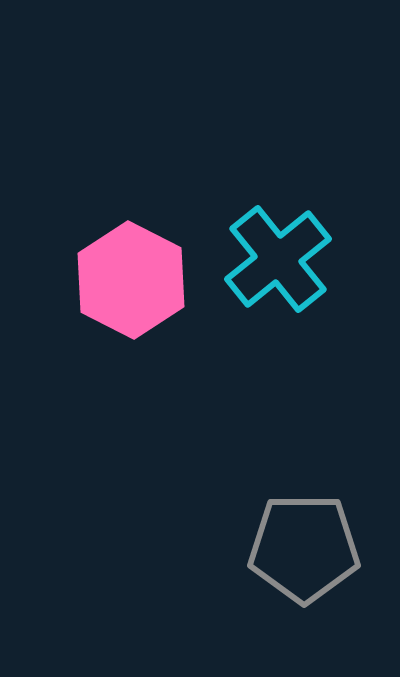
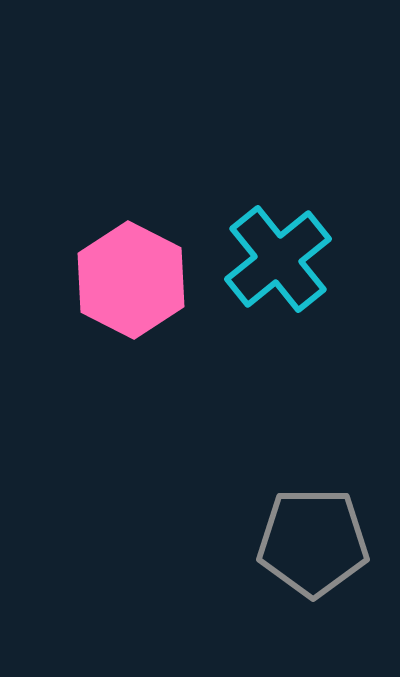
gray pentagon: moved 9 px right, 6 px up
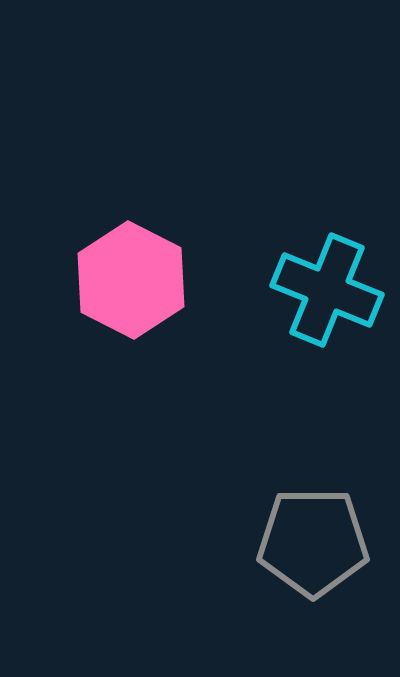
cyan cross: moved 49 px right, 31 px down; rotated 29 degrees counterclockwise
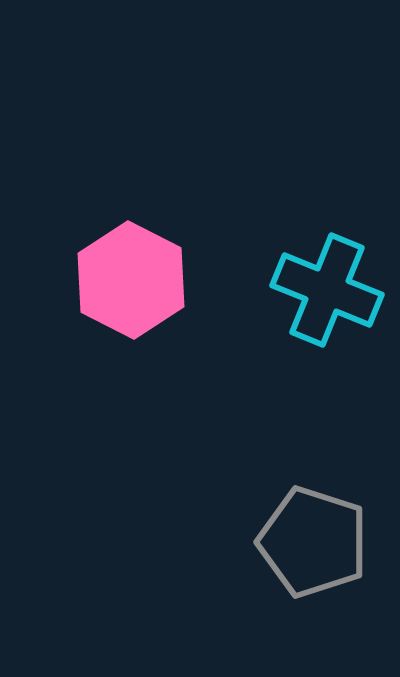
gray pentagon: rotated 18 degrees clockwise
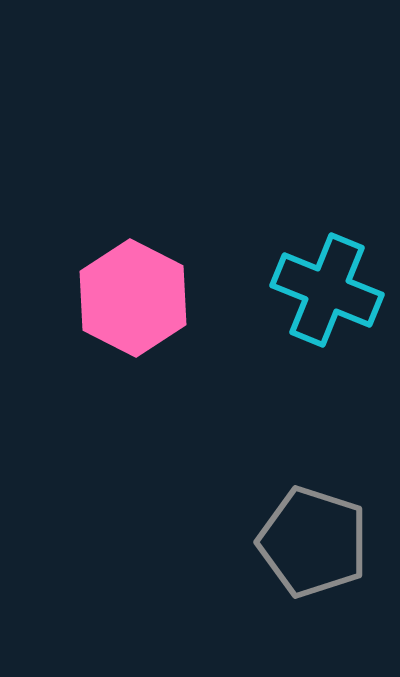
pink hexagon: moved 2 px right, 18 px down
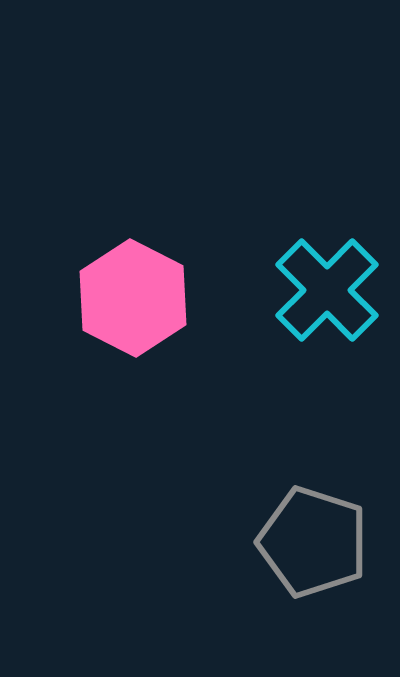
cyan cross: rotated 23 degrees clockwise
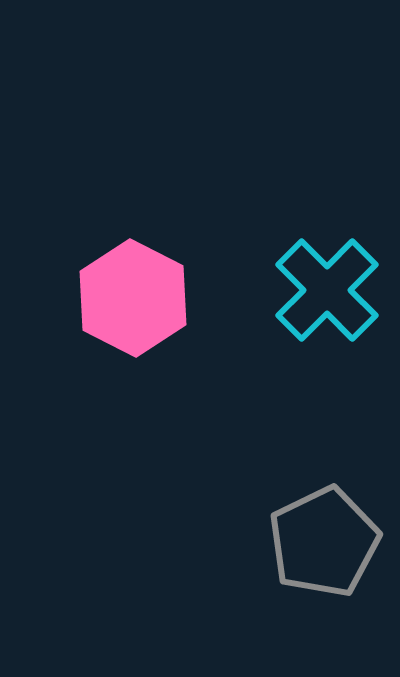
gray pentagon: moved 11 px right; rotated 28 degrees clockwise
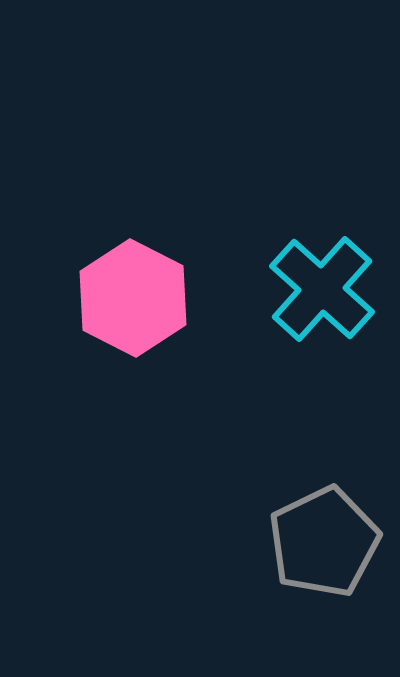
cyan cross: moved 5 px left, 1 px up; rotated 3 degrees counterclockwise
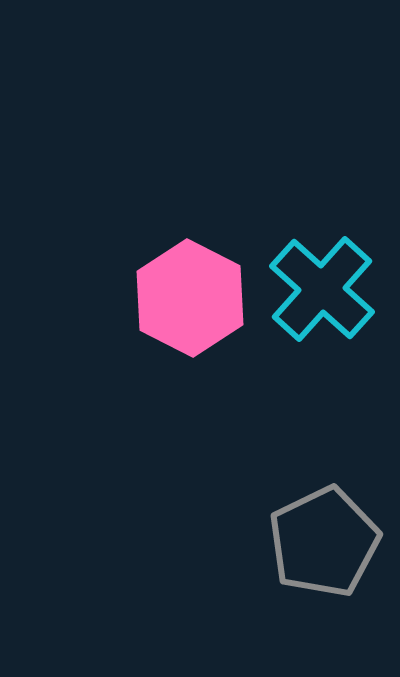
pink hexagon: moved 57 px right
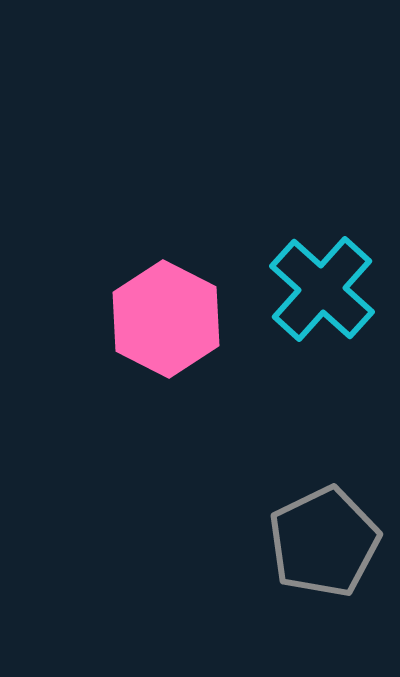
pink hexagon: moved 24 px left, 21 px down
